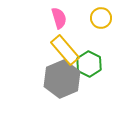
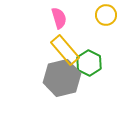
yellow circle: moved 5 px right, 3 px up
green hexagon: moved 1 px up
gray hexagon: moved 1 px up; rotated 9 degrees clockwise
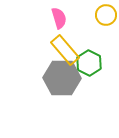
gray hexagon: rotated 15 degrees clockwise
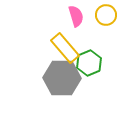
pink semicircle: moved 17 px right, 2 px up
yellow rectangle: moved 2 px up
green hexagon: rotated 10 degrees clockwise
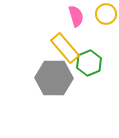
yellow circle: moved 1 px up
gray hexagon: moved 8 px left
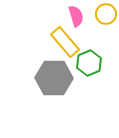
yellow rectangle: moved 6 px up
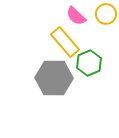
pink semicircle: rotated 150 degrees clockwise
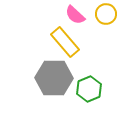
pink semicircle: moved 1 px left, 1 px up
green hexagon: moved 26 px down
